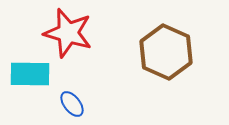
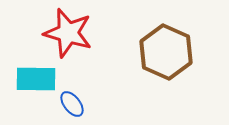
cyan rectangle: moved 6 px right, 5 px down
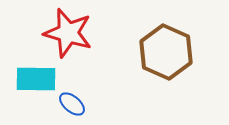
blue ellipse: rotated 12 degrees counterclockwise
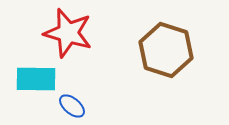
brown hexagon: moved 2 px up; rotated 6 degrees counterclockwise
blue ellipse: moved 2 px down
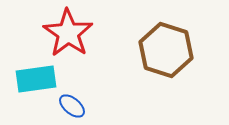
red star: rotated 18 degrees clockwise
cyan rectangle: rotated 9 degrees counterclockwise
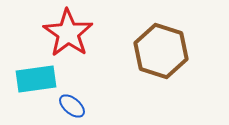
brown hexagon: moved 5 px left, 1 px down
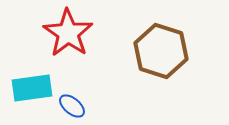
cyan rectangle: moved 4 px left, 9 px down
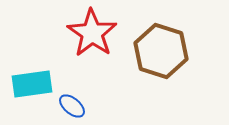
red star: moved 24 px right
cyan rectangle: moved 4 px up
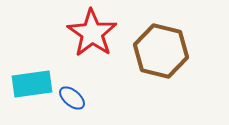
brown hexagon: rotated 4 degrees counterclockwise
blue ellipse: moved 8 px up
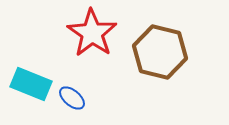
brown hexagon: moved 1 px left, 1 px down
cyan rectangle: moved 1 px left; rotated 30 degrees clockwise
